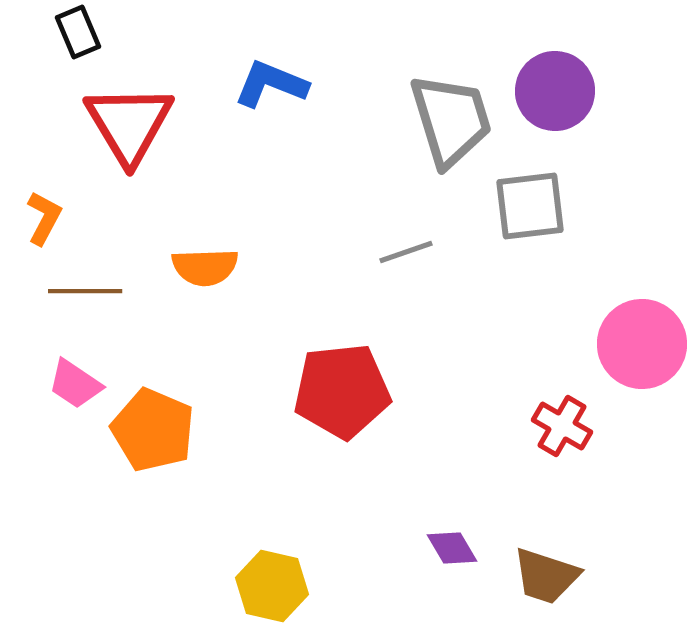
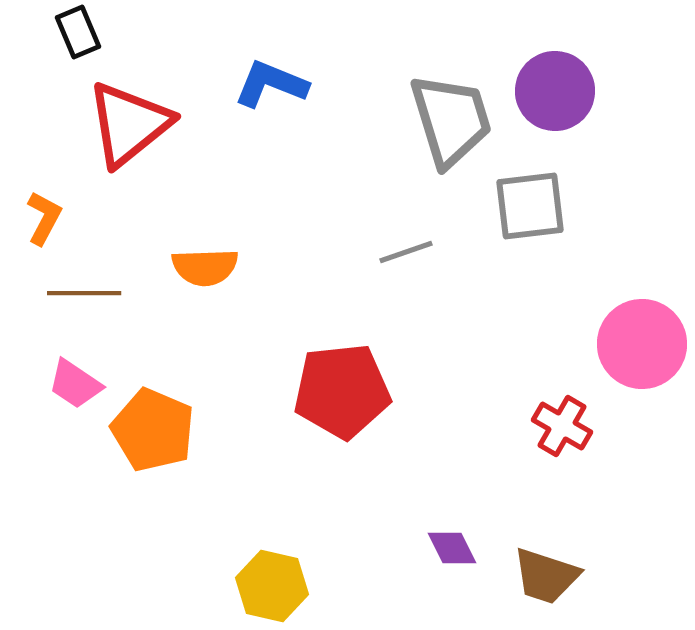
red triangle: rotated 22 degrees clockwise
brown line: moved 1 px left, 2 px down
purple diamond: rotated 4 degrees clockwise
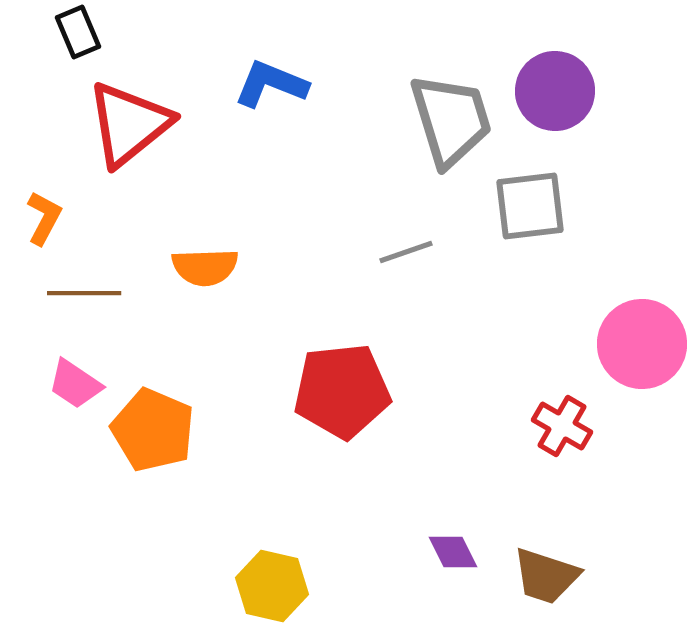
purple diamond: moved 1 px right, 4 px down
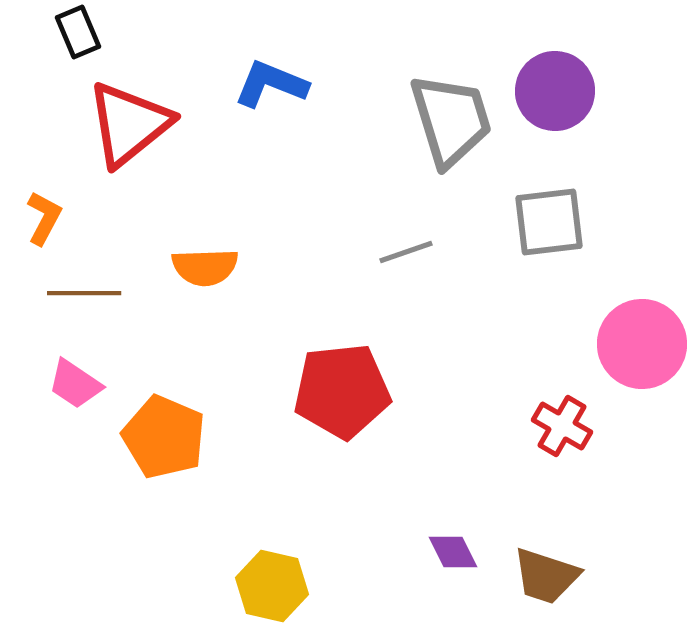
gray square: moved 19 px right, 16 px down
orange pentagon: moved 11 px right, 7 px down
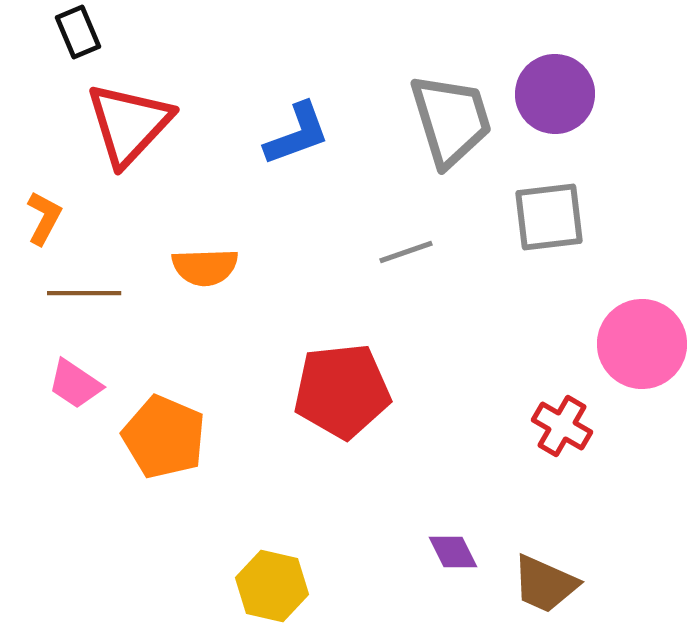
blue L-shape: moved 26 px right, 50 px down; rotated 138 degrees clockwise
purple circle: moved 3 px down
red triangle: rotated 8 degrees counterclockwise
gray square: moved 5 px up
brown trapezoid: moved 1 px left, 8 px down; rotated 6 degrees clockwise
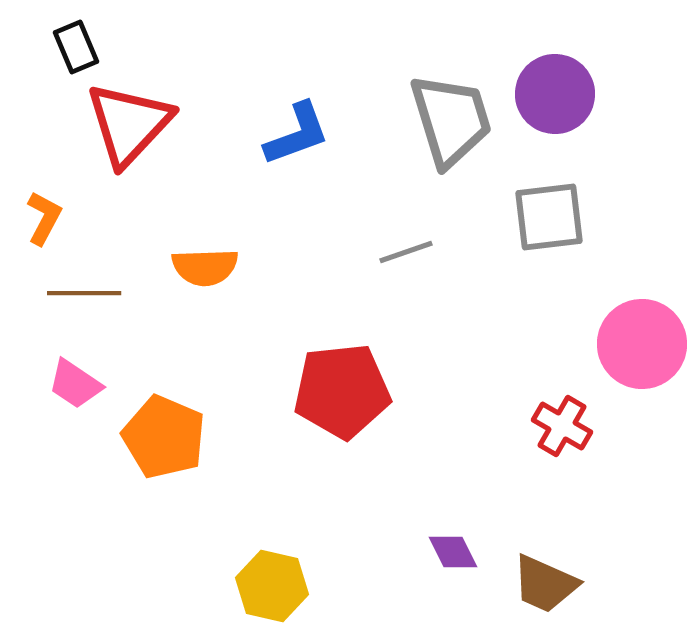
black rectangle: moved 2 px left, 15 px down
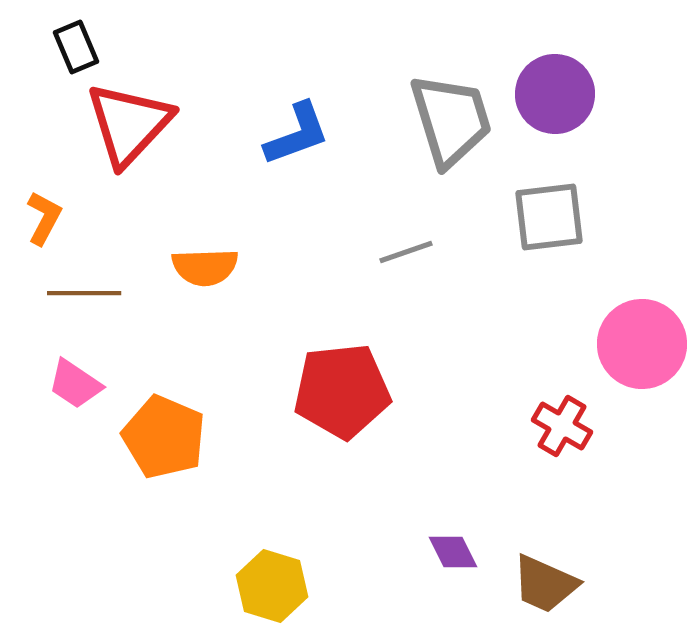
yellow hexagon: rotated 4 degrees clockwise
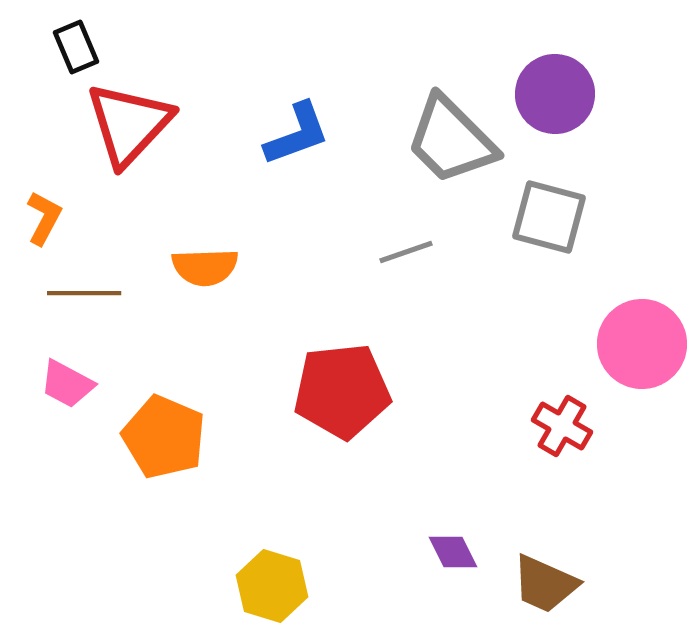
gray trapezoid: moved 20 px down; rotated 152 degrees clockwise
gray square: rotated 22 degrees clockwise
pink trapezoid: moved 8 px left; rotated 6 degrees counterclockwise
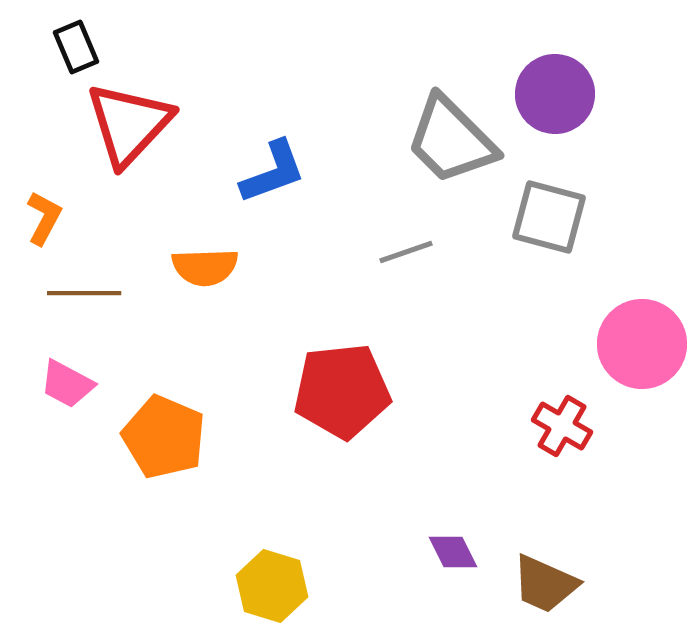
blue L-shape: moved 24 px left, 38 px down
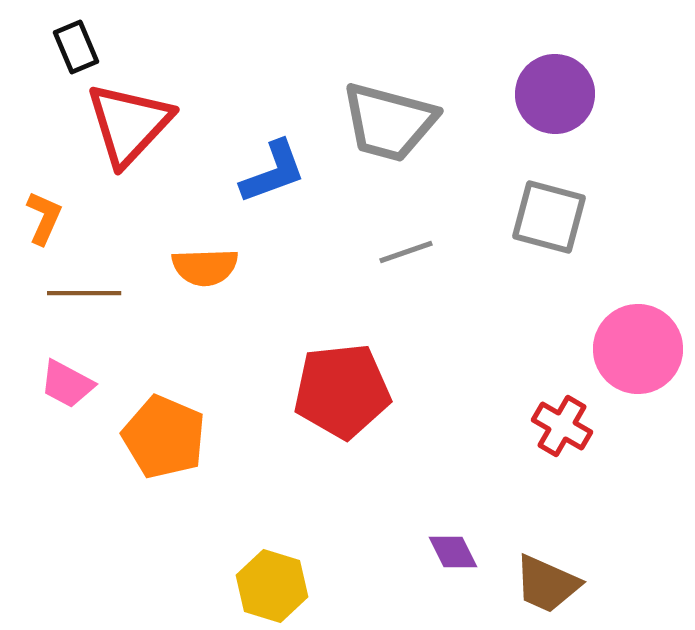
gray trapezoid: moved 62 px left, 18 px up; rotated 30 degrees counterclockwise
orange L-shape: rotated 4 degrees counterclockwise
pink circle: moved 4 px left, 5 px down
brown trapezoid: moved 2 px right
